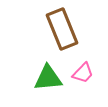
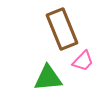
pink trapezoid: moved 12 px up
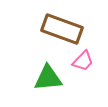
brown rectangle: rotated 48 degrees counterclockwise
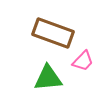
brown rectangle: moved 9 px left, 4 px down
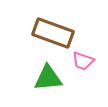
pink trapezoid: rotated 65 degrees clockwise
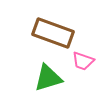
green triangle: rotated 12 degrees counterclockwise
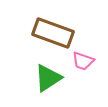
green triangle: rotated 16 degrees counterclockwise
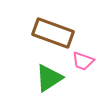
green triangle: moved 1 px right
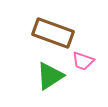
green triangle: moved 1 px right, 2 px up
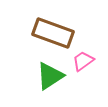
pink trapezoid: rotated 125 degrees clockwise
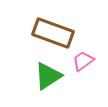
green triangle: moved 2 px left
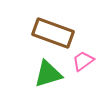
green triangle: moved 2 px up; rotated 16 degrees clockwise
